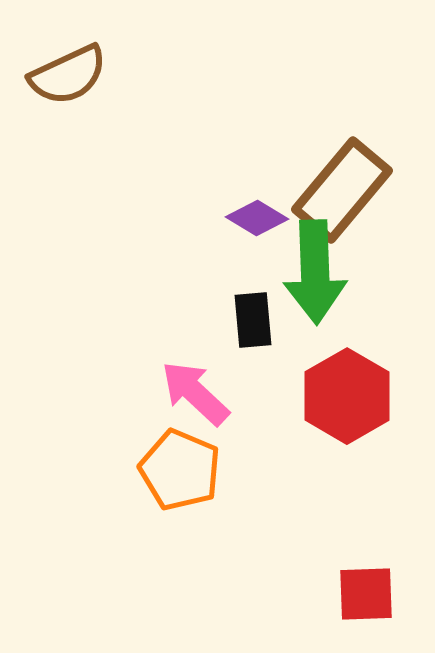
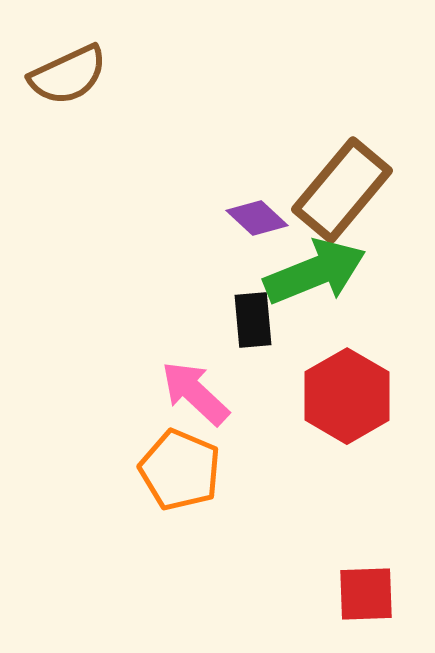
purple diamond: rotated 12 degrees clockwise
green arrow: rotated 110 degrees counterclockwise
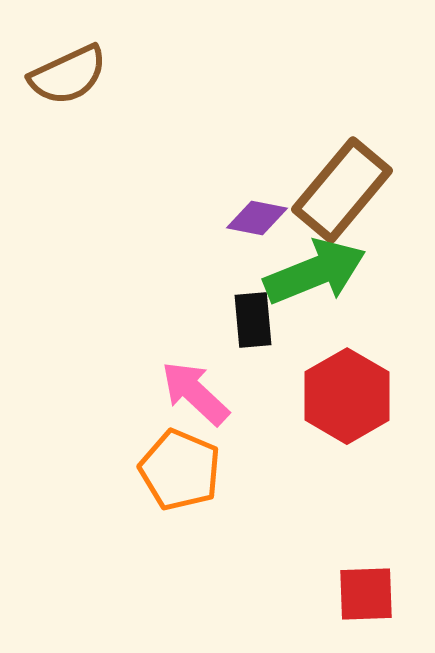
purple diamond: rotated 32 degrees counterclockwise
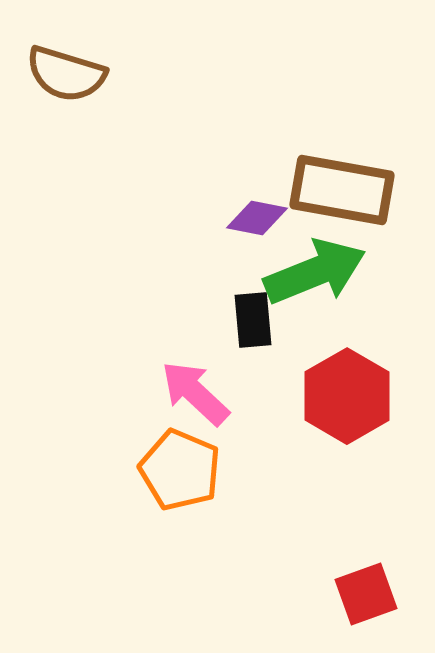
brown semicircle: moved 2 px left, 1 px up; rotated 42 degrees clockwise
brown rectangle: rotated 60 degrees clockwise
red square: rotated 18 degrees counterclockwise
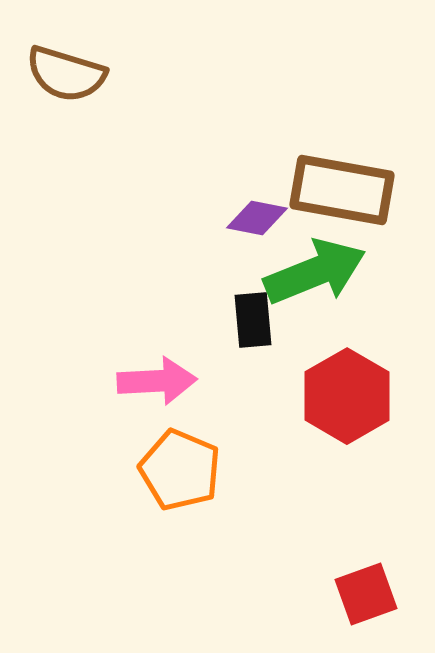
pink arrow: moved 38 px left, 12 px up; rotated 134 degrees clockwise
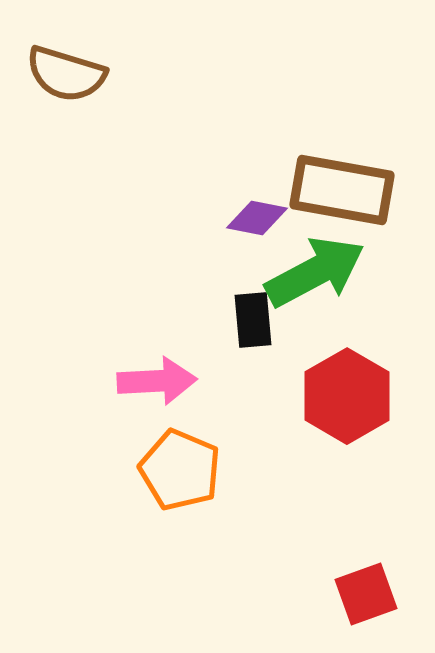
green arrow: rotated 6 degrees counterclockwise
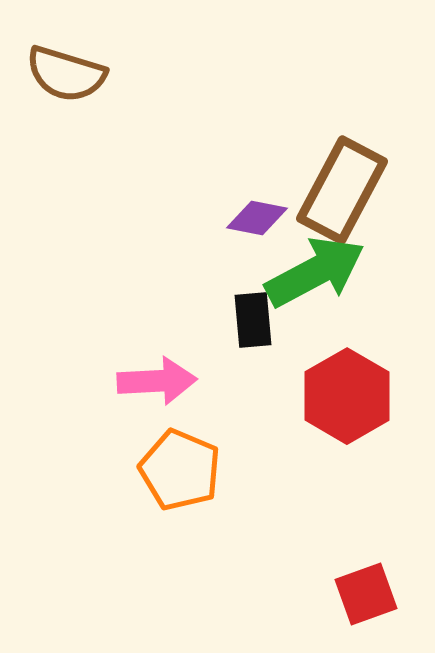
brown rectangle: rotated 72 degrees counterclockwise
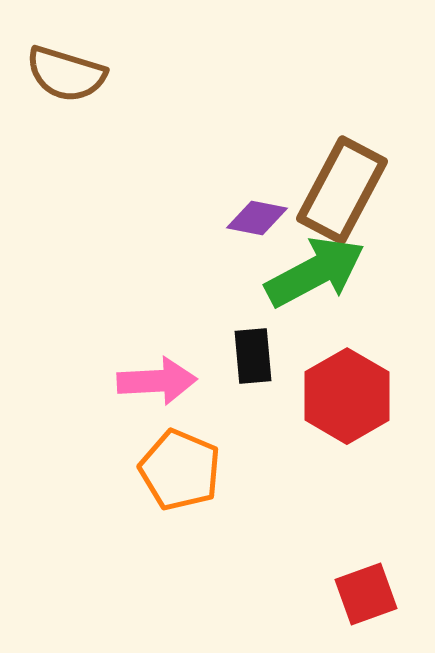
black rectangle: moved 36 px down
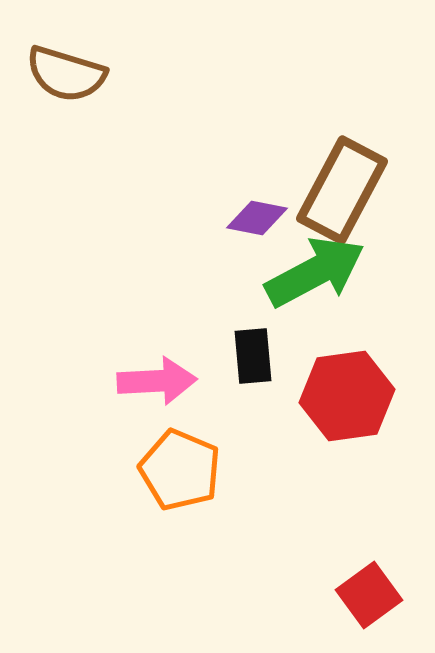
red hexagon: rotated 22 degrees clockwise
red square: moved 3 px right, 1 px down; rotated 16 degrees counterclockwise
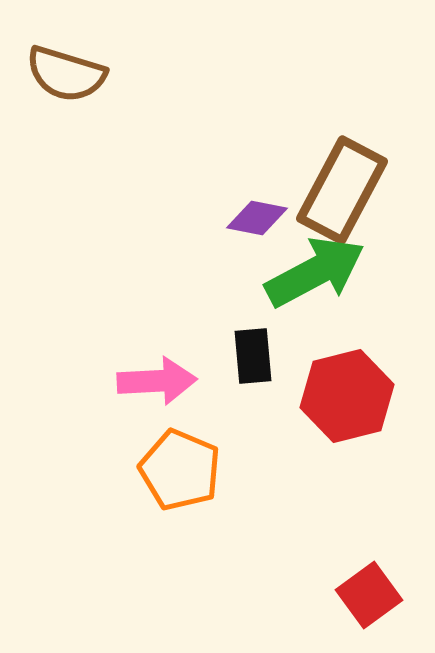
red hexagon: rotated 6 degrees counterclockwise
